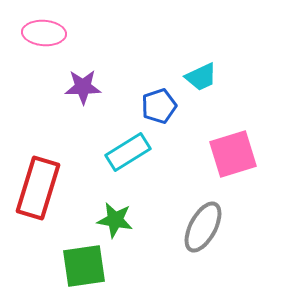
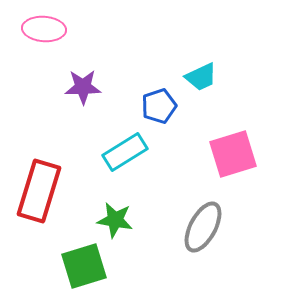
pink ellipse: moved 4 px up
cyan rectangle: moved 3 px left
red rectangle: moved 1 px right, 3 px down
green square: rotated 9 degrees counterclockwise
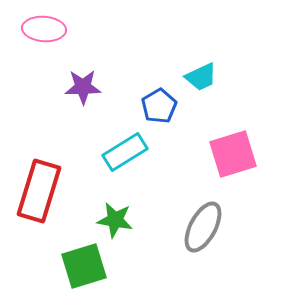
blue pentagon: rotated 12 degrees counterclockwise
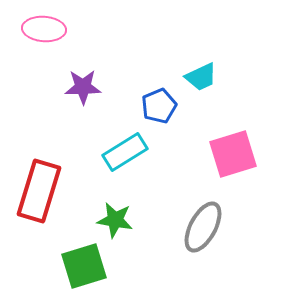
blue pentagon: rotated 8 degrees clockwise
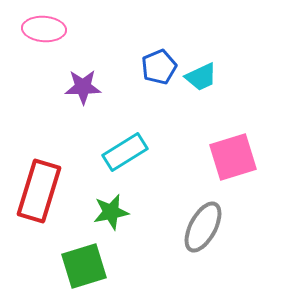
blue pentagon: moved 39 px up
pink square: moved 3 px down
green star: moved 4 px left, 8 px up; rotated 21 degrees counterclockwise
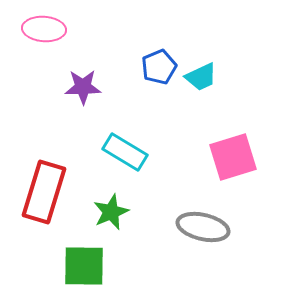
cyan rectangle: rotated 63 degrees clockwise
red rectangle: moved 5 px right, 1 px down
green star: rotated 12 degrees counterclockwise
gray ellipse: rotated 75 degrees clockwise
green square: rotated 18 degrees clockwise
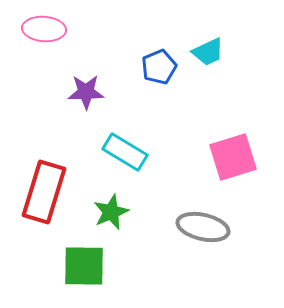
cyan trapezoid: moved 7 px right, 25 px up
purple star: moved 3 px right, 5 px down
